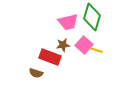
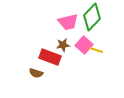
green diamond: rotated 28 degrees clockwise
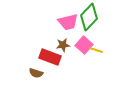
green diamond: moved 3 px left
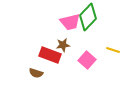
green diamond: moved 1 px left
pink trapezoid: moved 2 px right
pink square: moved 3 px right, 15 px down
yellow line: moved 17 px right
red rectangle: moved 2 px up
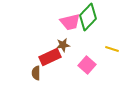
yellow line: moved 1 px left, 1 px up
red rectangle: moved 2 px down; rotated 45 degrees counterclockwise
pink square: moved 5 px down
brown semicircle: rotated 72 degrees clockwise
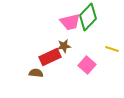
brown star: moved 1 px right, 1 px down
brown semicircle: rotated 96 degrees clockwise
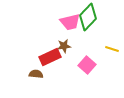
brown semicircle: moved 1 px down
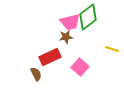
green diamond: rotated 8 degrees clockwise
brown star: moved 2 px right, 9 px up
pink square: moved 7 px left, 2 px down
brown semicircle: rotated 56 degrees clockwise
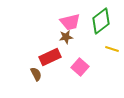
green diamond: moved 13 px right, 4 px down
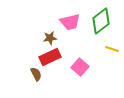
brown star: moved 16 px left, 1 px down
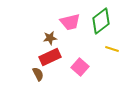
brown semicircle: moved 2 px right
